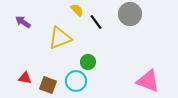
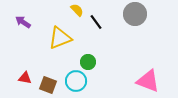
gray circle: moved 5 px right
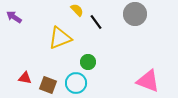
purple arrow: moved 9 px left, 5 px up
cyan circle: moved 2 px down
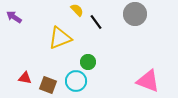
cyan circle: moved 2 px up
